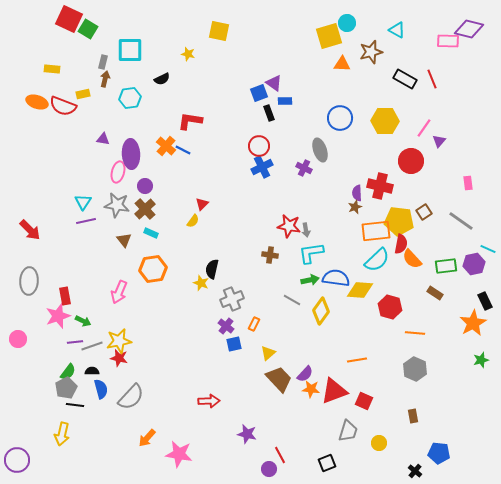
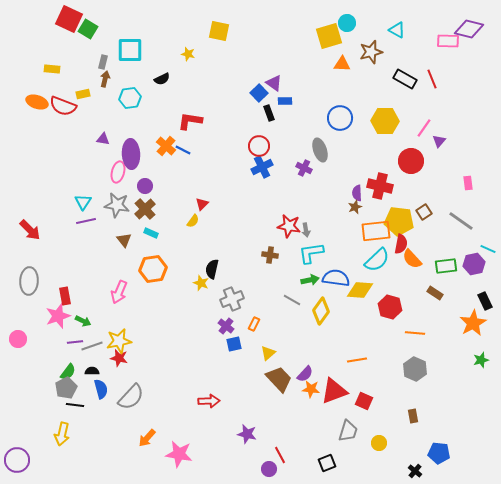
blue square at (259, 93): rotated 24 degrees counterclockwise
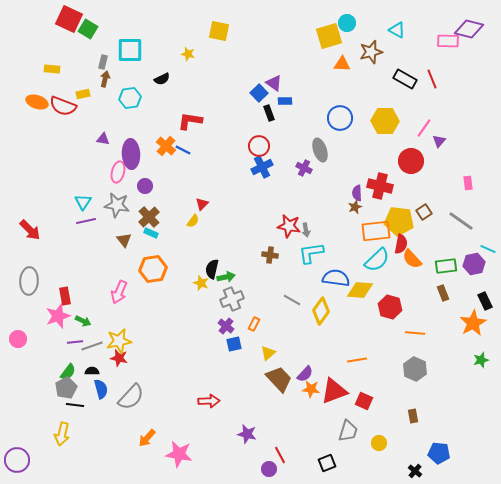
brown cross at (145, 209): moved 4 px right, 8 px down
green arrow at (310, 280): moved 84 px left, 3 px up
brown rectangle at (435, 293): moved 8 px right; rotated 35 degrees clockwise
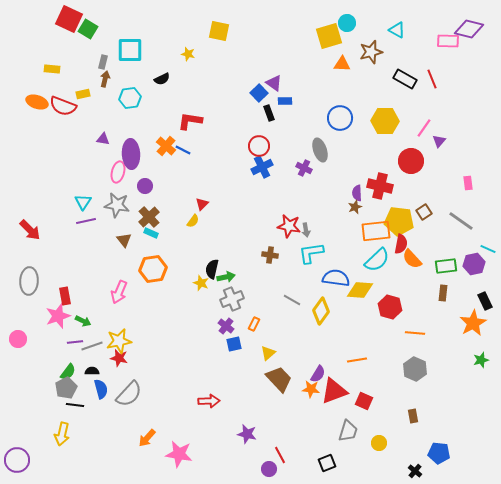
brown rectangle at (443, 293): rotated 28 degrees clockwise
purple semicircle at (305, 374): moved 13 px right; rotated 12 degrees counterclockwise
gray semicircle at (131, 397): moved 2 px left, 3 px up
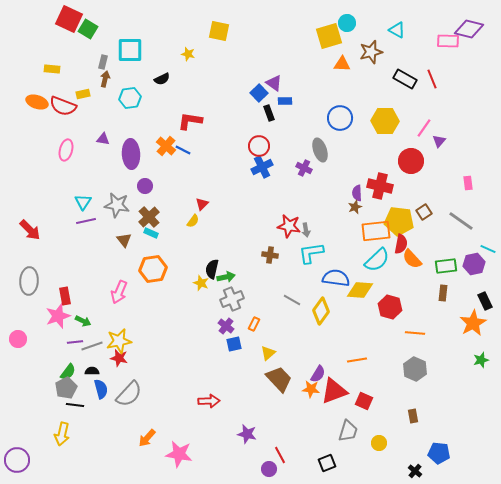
pink ellipse at (118, 172): moved 52 px left, 22 px up
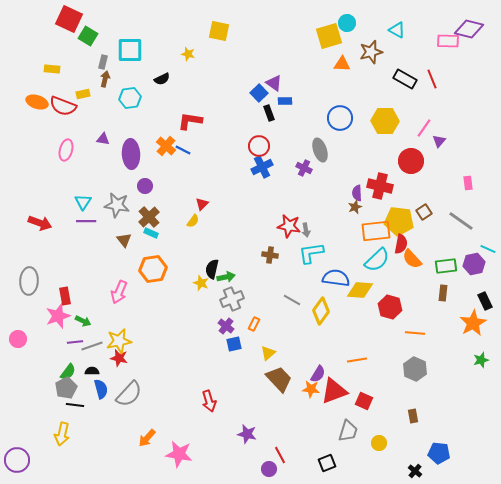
green square at (88, 29): moved 7 px down
purple line at (86, 221): rotated 12 degrees clockwise
red arrow at (30, 230): moved 10 px right, 7 px up; rotated 25 degrees counterclockwise
red arrow at (209, 401): rotated 75 degrees clockwise
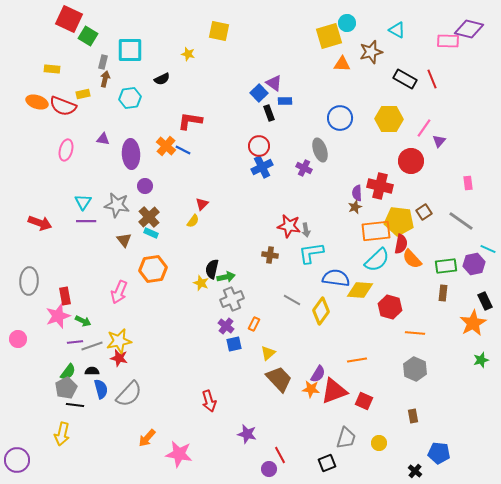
yellow hexagon at (385, 121): moved 4 px right, 2 px up
gray trapezoid at (348, 431): moved 2 px left, 7 px down
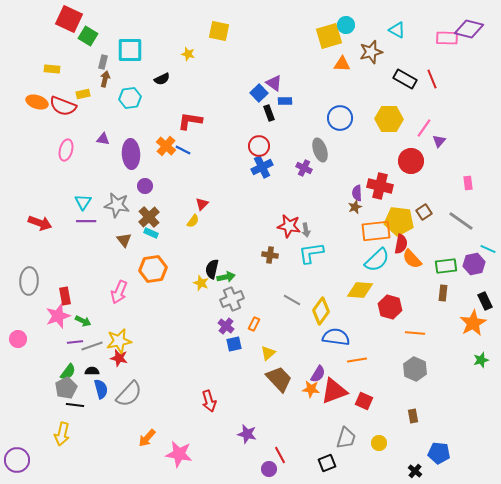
cyan circle at (347, 23): moved 1 px left, 2 px down
pink rectangle at (448, 41): moved 1 px left, 3 px up
blue semicircle at (336, 278): moved 59 px down
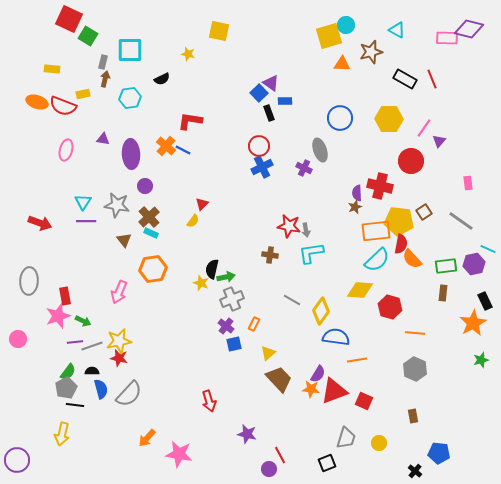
purple triangle at (274, 83): moved 3 px left
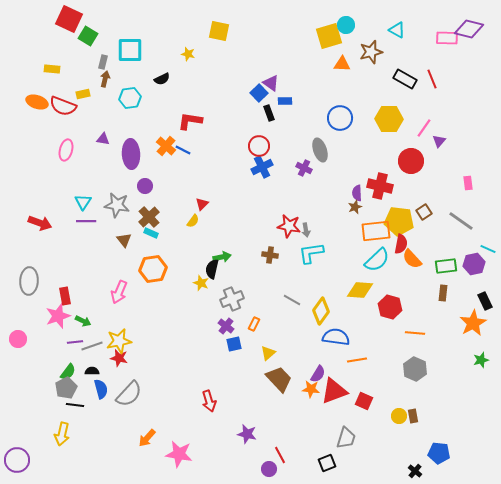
green arrow at (226, 277): moved 4 px left, 20 px up
yellow circle at (379, 443): moved 20 px right, 27 px up
